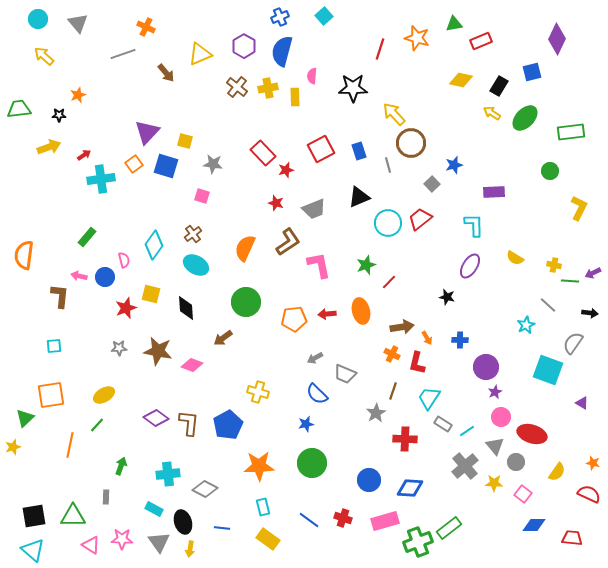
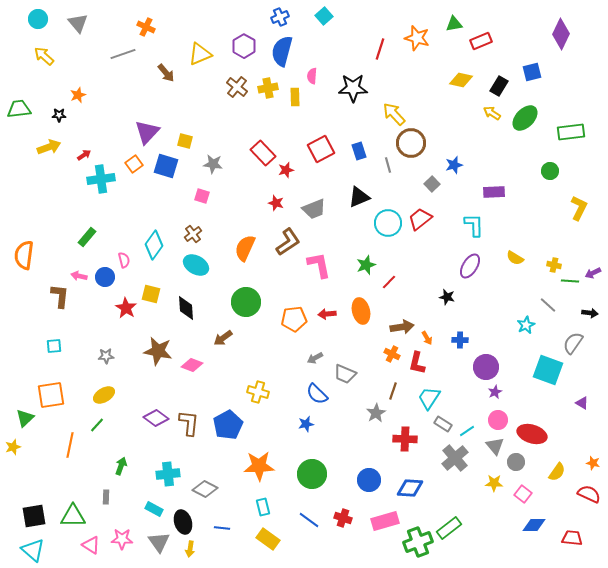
purple diamond at (557, 39): moved 4 px right, 5 px up
red star at (126, 308): rotated 20 degrees counterclockwise
gray star at (119, 348): moved 13 px left, 8 px down
pink circle at (501, 417): moved 3 px left, 3 px down
green circle at (312, 463): moved 11 px down
gray cross at (465, 466): moved 10 px left, 8 px up
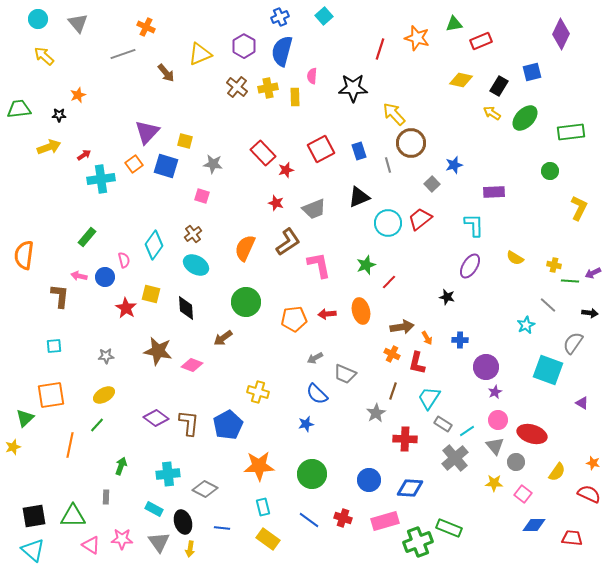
green rectangle at (449, 528): rotated 60 degrees clockwise
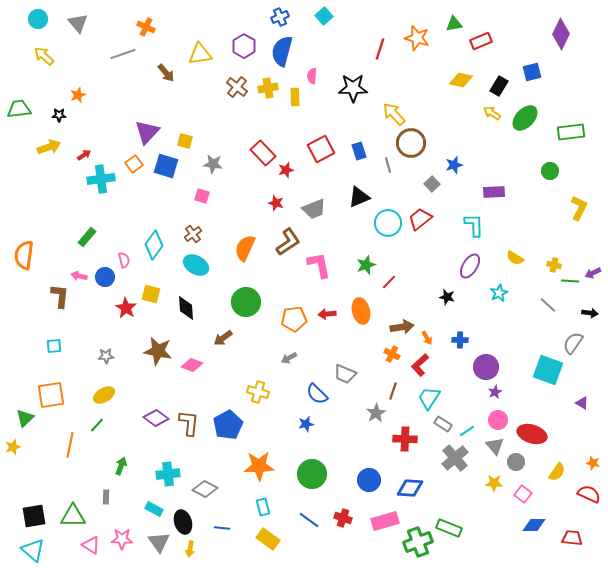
yellow triangle at (200, 54): rotated 15 degrees clockwise
cyan star at (526, 325): moved 27 px left, 32 px up
gray arrow at (315, 358): moved 26 px left
red L-shape at (417, 363): moved 3 px right, 2 px down; rotated 35 degrees clockwise
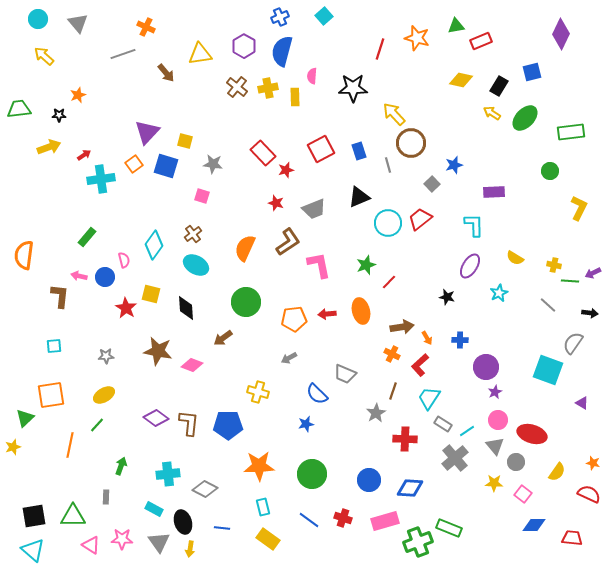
green triangle at (454, 24): moved 2 px right, 2 px down
blue pentagon at (228, 425): rotated 28 degrees clockwise
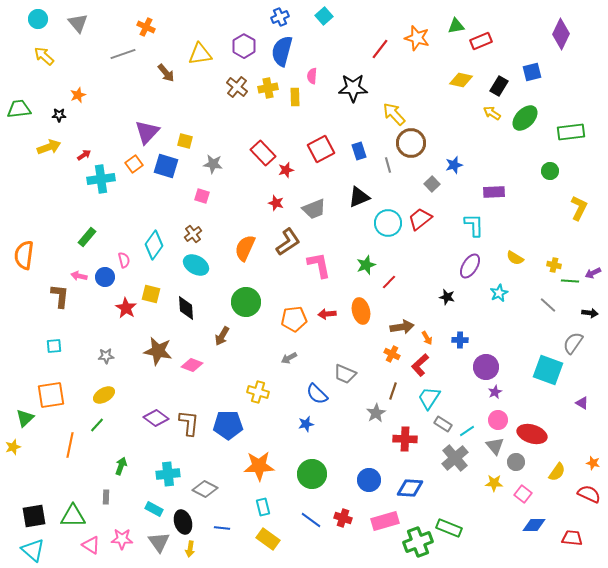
red line at (380, 49): rotated 20 degrees clockwise
brown arrow at (223, 338): moved 1 px left, 2 px up; rotated 24 degrees counterclockwise
blue line at (309, 520): moved 2 px right
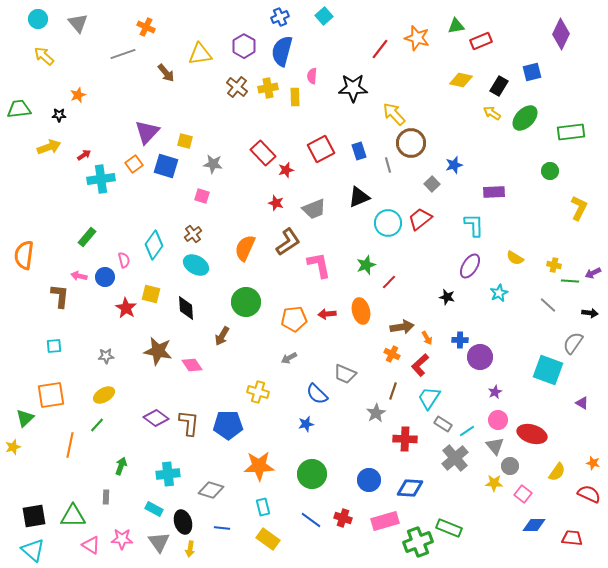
pink diamond at (192, 365): rotated 35 degrees clockwise
purple circle at (486, 367): moved 6 px left, 10 px up
gray circle at (516, 462): moved 6 px left, 4 px down
gray diamond at (205, 489): moved 6 px right, 1 px down; rotated 10 degrees counterclockwise
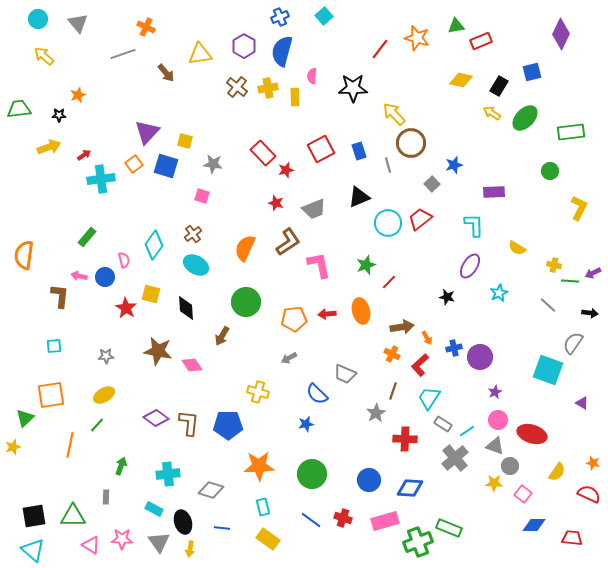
yellow semicircle at (515, 258): moved 2 px right, 10 px up
blue cross at (460, 340): moved 6 px left, 8 px down; rotated 14 degrees counterclockwise
gray triangle at (495, 446): rotated 30 degrees counterclockwise
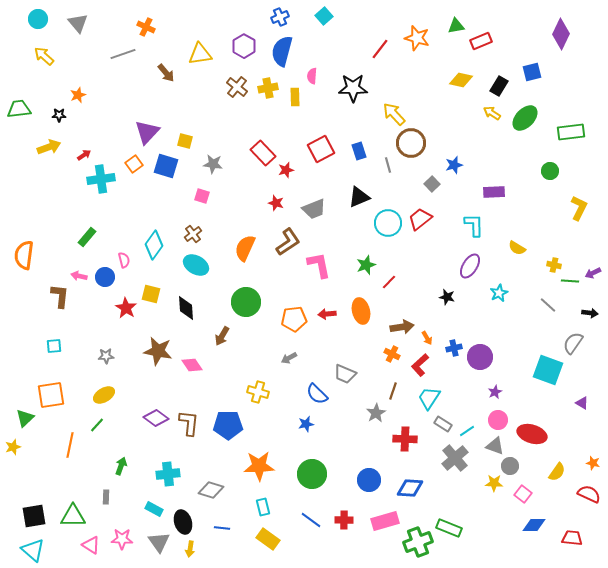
red cross at (343, 518): moved 1 px right, 2 px down; rotated 18 degrees counterclockwise
